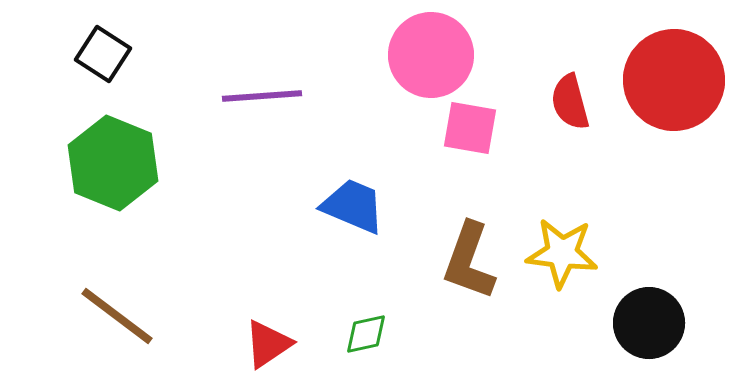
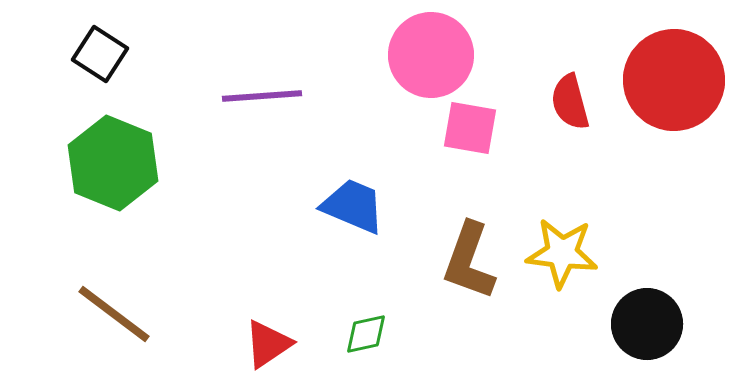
black square: moved 3 px left
brown line: moved 3 px left, 2 px up
black circle: moved 2 px left, 1 px down
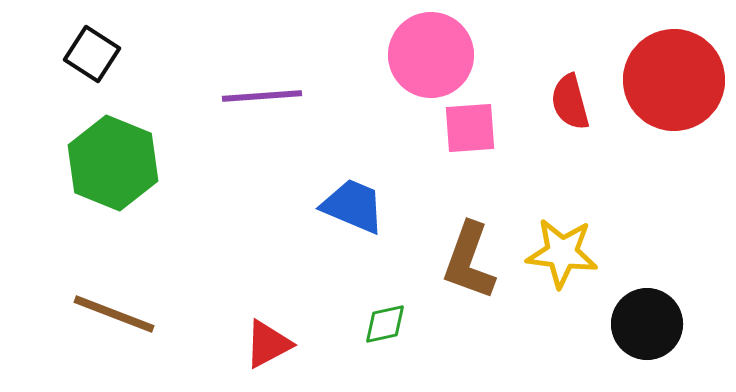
black square: moved 8 px left
pink square: rotated 14 degrees counterclockwise
brown line: rotated 16 degrees counterclockwise
green diamond: moved 19 px right, 10 px up
red triangle: rotated 6 degrees clockwise
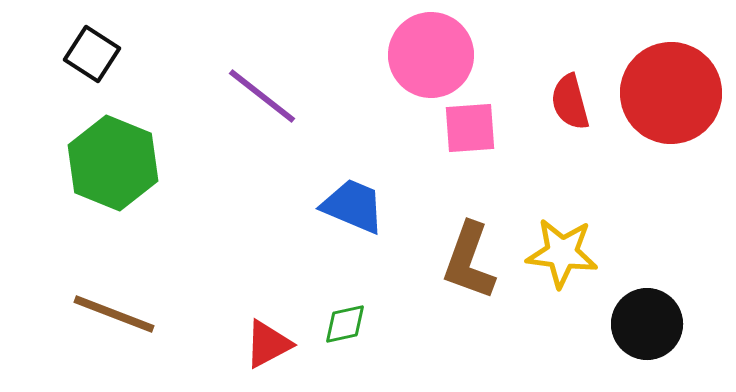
red circle: moved 3 px left, 13 px down
purple line: rotated 42 degrees clockwise
green diamond: moved 40 px left
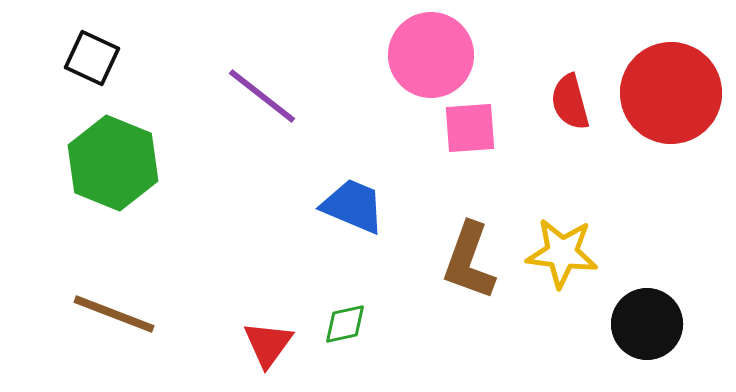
black square: moved 4 px down; rotated 8 degrees counterclockwise
red triangle: rotated 26 degrees counterclockwise
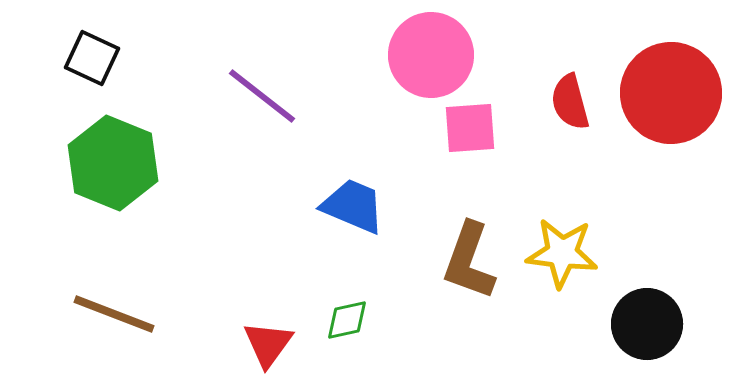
green diamond: moved 2 px right, 4 px up
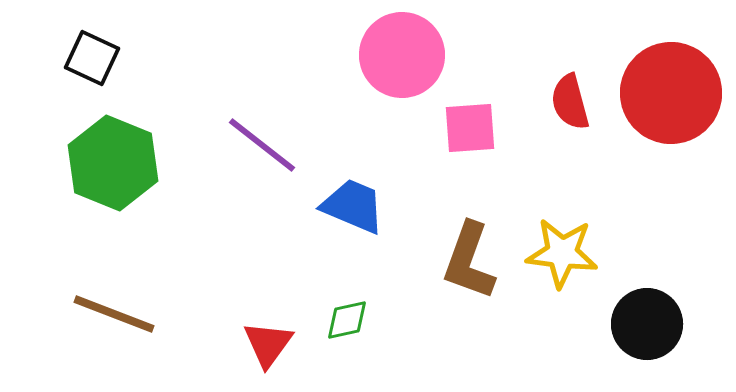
pink circle: moved 29 px left
purple line: moved 49 px down
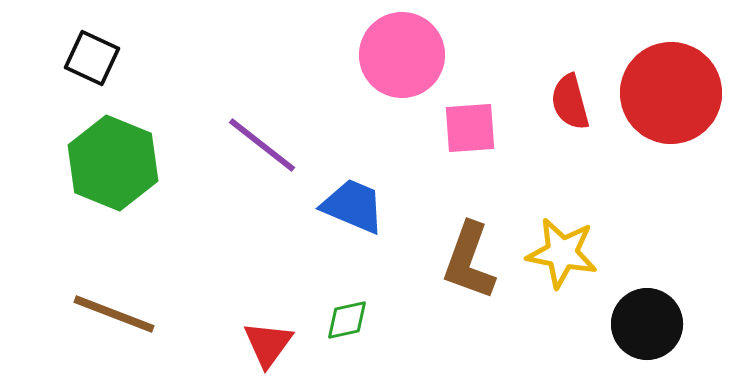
yellow star: rotated 4 degrees clockwise
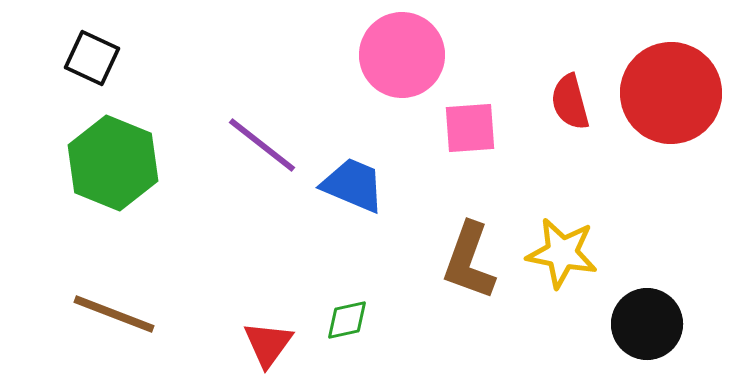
blue trapezoid: moved 21 px up
